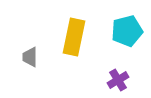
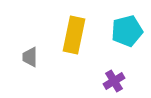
yellow rectangle: moved 2 px up
purple cross: moved 4 px left, 1 px down
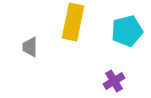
yellow rectangle: moved 1 px left, 13 px up
gray trapezoid: moved 10 px up
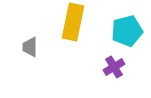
purple cross: moved 14 px up
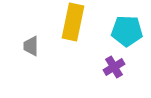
cyan pentagon: rotated 16 degrees clockwise
gray trapezoid: moved 1 px right, 1 px up
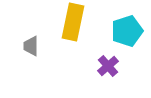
cyan pentagon: rotated 20 degrees counterclockwise
purple cross: moved 6 px left, 1 px up; rotated 10 degrees counterclockwise
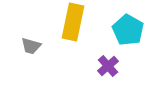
cyan pentagon: moved 1 px right, 1 px up; rotated 24 degrees counterclockwise
gray trapezoid: rotated 75 degrees counterclockwise
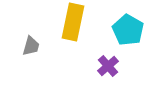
gray trapezoid: rotated 90 degrees counterclockwise
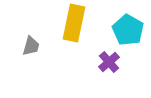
yellow rectangle: moved 1 px right, 1 px down
purple cross: moved 1 px right, 4 px up
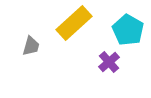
yellow rectangle: rotated 36 degrees clockwise
